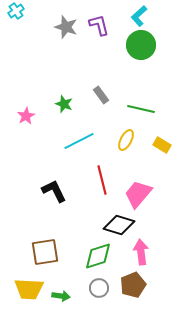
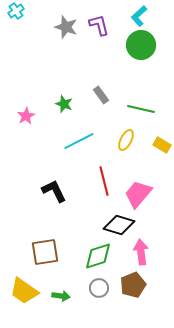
red line: moved 2 px right, 1 px down
yellow trapezoid: moved 5 px left, 2 px down; rotated 32 degrees clockwise
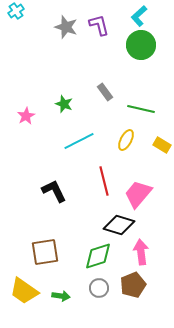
gray rectangle: moved 4 px right, 3 px up
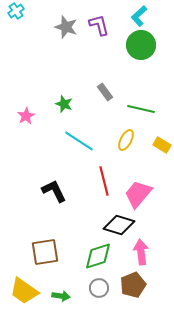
cyan line: rotated 60 degrees clockwise
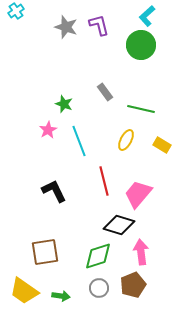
cyan L-shape: moved 8 px right
pink star: moved 22 px right, 14 px down
cyan line: rotated 36 degrees clockwise
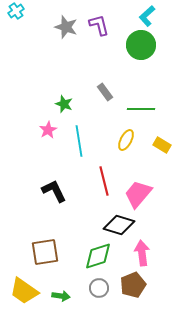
green line: rotated 12 degrees counterclockwise
cyan line: rotated 12 degrees clockwise
pink arrow: moved 1 px right, 1 px down
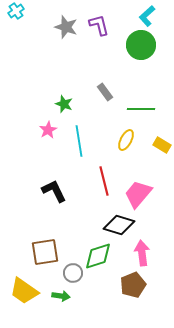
gray circle: moved 26 px left, 15 px up
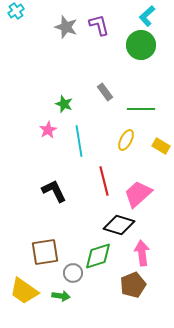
yellow rectangle: moved 1 px left, 1 px down
pink trapezoid: rotated 8 degrees clockwise
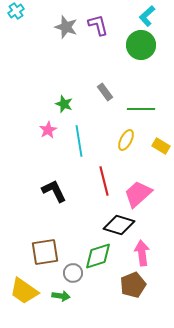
purple L-shape: moved 1 px left
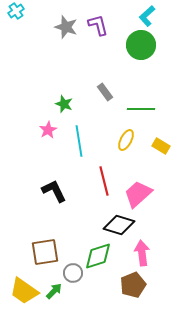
green arrow: moved 7 px left, 5 px up; rotated 54 degrees counterclockwise
